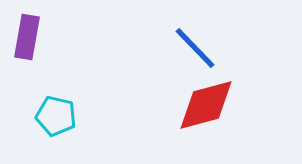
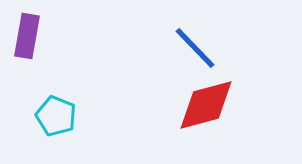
purple rectangle: moved 1 px up
cyan pentagon: rotated 9 degrees clockwise
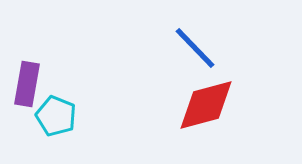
purple rectangle: moved 48 px down
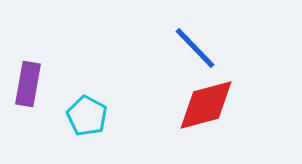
purple rectangle: moved 1 px right
cyan pentagon: moved 31 px right; rotated 6 degrees clockwise
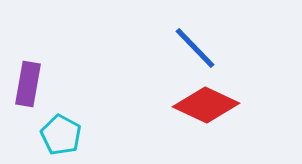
red diamond: rotated 40 degrees clockwise
cyan pentagon: moved 26 px left, 19 px down
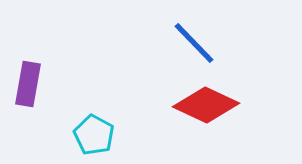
blue line: moved 1 px left, 5 px up
cyan pentagon: moved 33 px right
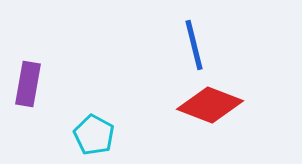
blue line: moved 2 px down; rotated 30 degrees clockwise
red diamond: moved 4 px right; rotated 4 degrees counterclockwise
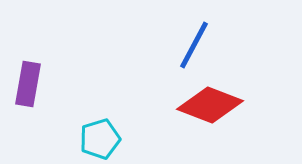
blue line: rotated 42 degrees clockwise
cyan pentagon: moved 6 px right, 4 px down; rotated 27 degrees clockwise
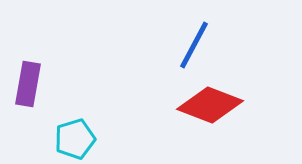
cyan pentagon: moved 25 px left
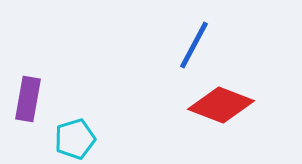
purple rectangle: moved 15 px down
red diamond: moved 11 px right
